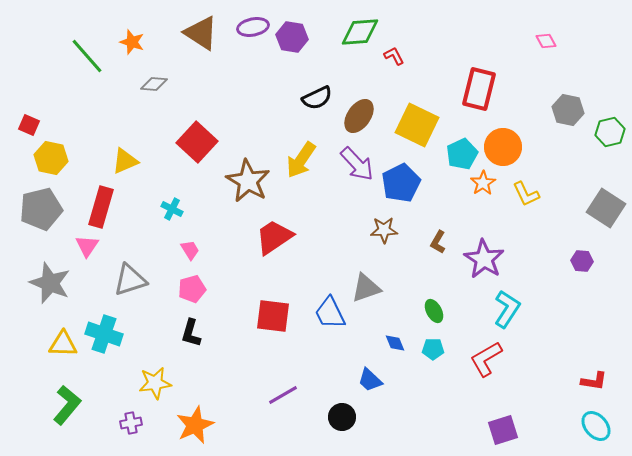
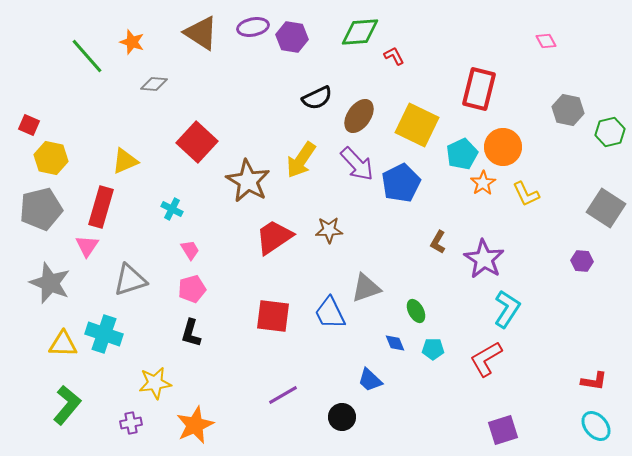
brown star at (384, 230): moved 55 px left
green ellipse at (434, 311): moved 18 px left
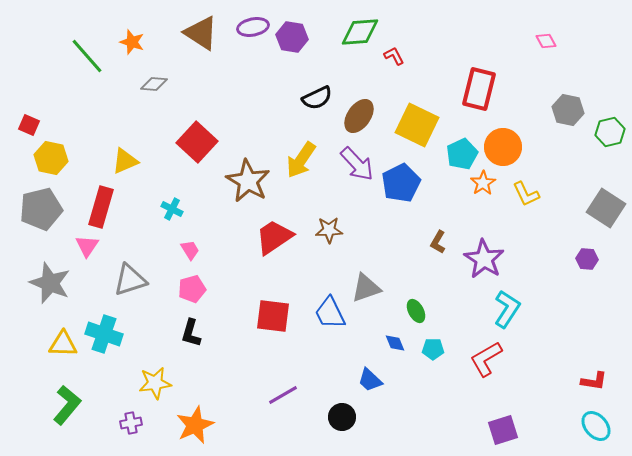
purple hexagon at (582, 261): moved 5 px right, 2 px up
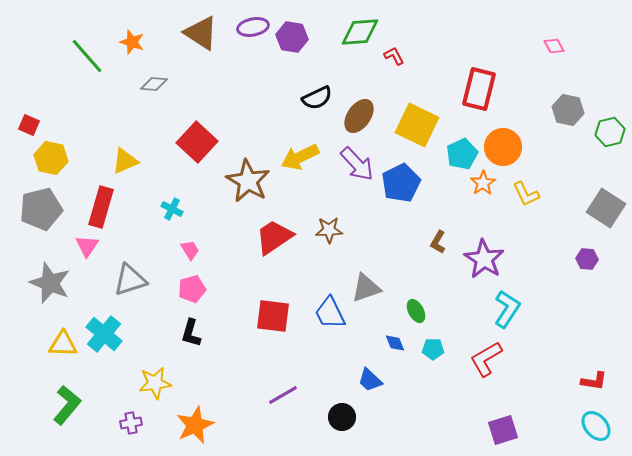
pink diamond at (546, 41): moved 8 px right, 5 px down
yellow arrow at (301, 160): moved 1 px left, 3 px up; rotated 30 degrees clockwise
cyan cross at (104, 334): rotated 21 degrees clockwise
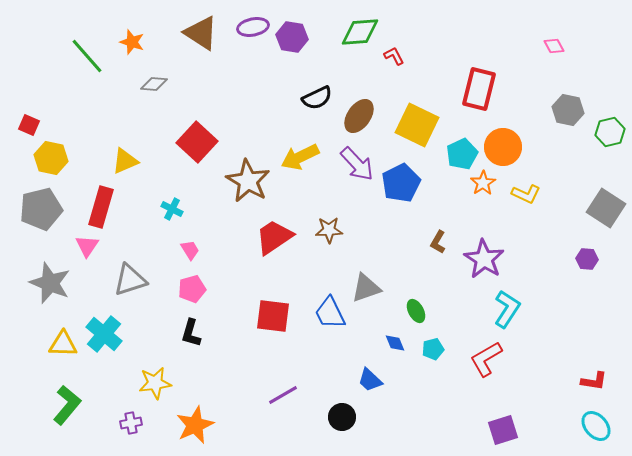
yellow L-shape at (526, 194): rotated 40 degrees counterclockwise
cyan pentagon at (433, 349): rotated 15 degrees counterclockwise
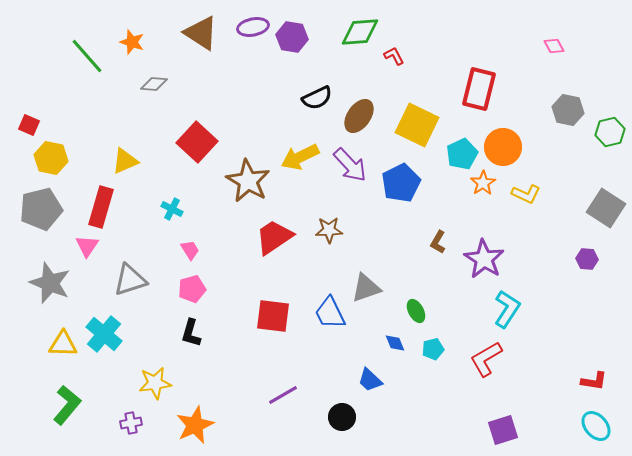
purple arrow at (357, 164): moved 7 px left, 1 px down
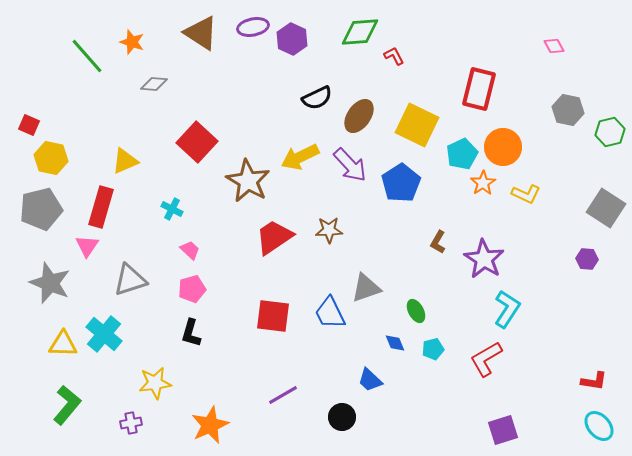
purple hexagon at (292, 37): moved 2 px down; rotated 16 degrees clockwise
blue pentagon at (401, 183): rotated 6 degrees counterclockwise
pink trapezoid at (190, 250): rotated 15 degrees counterclockwise
orange star at (195, 425): moved 15 px right
cyan ellipse at (596, 426): moved 3 px right
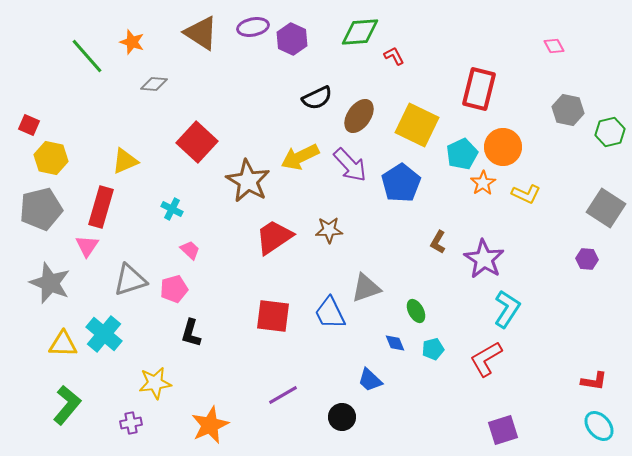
pink pentagon at (192, 289): moved 18 px left
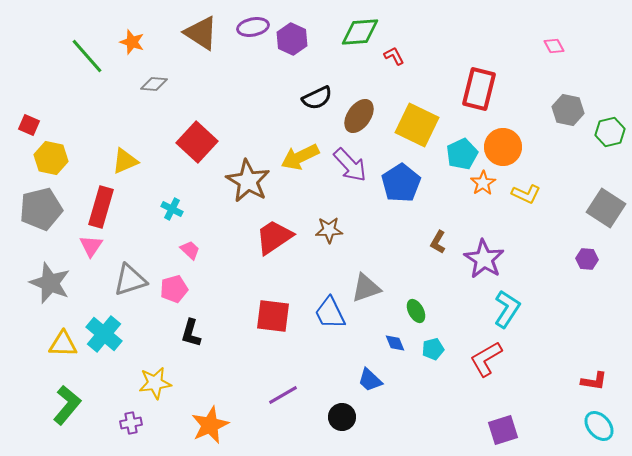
pink triangle at (87, 246): moved 4 px right
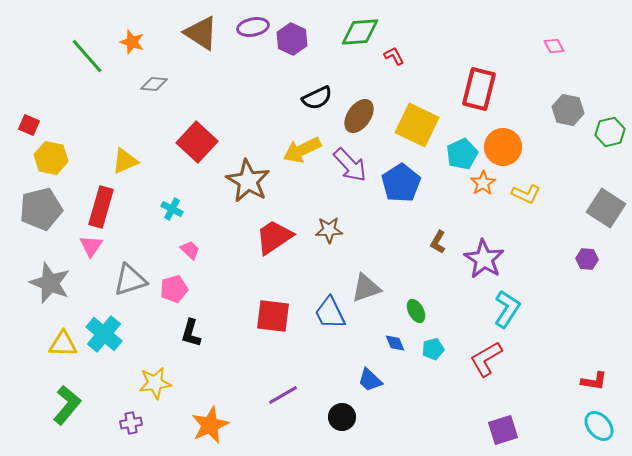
yellow arrow at (300, 157): moved 2 px right, 7 px up
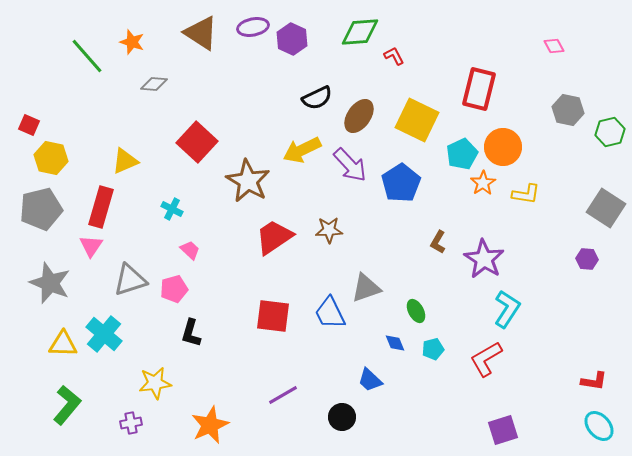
yellow square at (417, 125): moved 5 px up
yellow L-shape at (526, 194): rotated 16 degrees counterclockwise
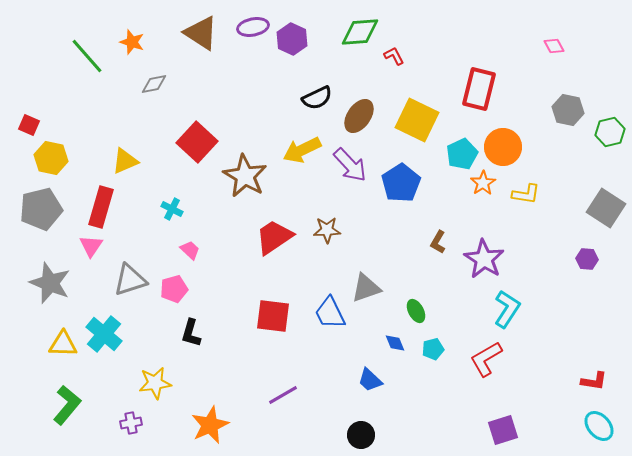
gray diamond at (154, 84): rotated 16 degrees counterclockwise
brown star at (248, 181): moved 3 px left, 5 px up
brown star at (329, 230): moved 2 px left
black circle at (342, 417): moved 19 px right, 18 px down
